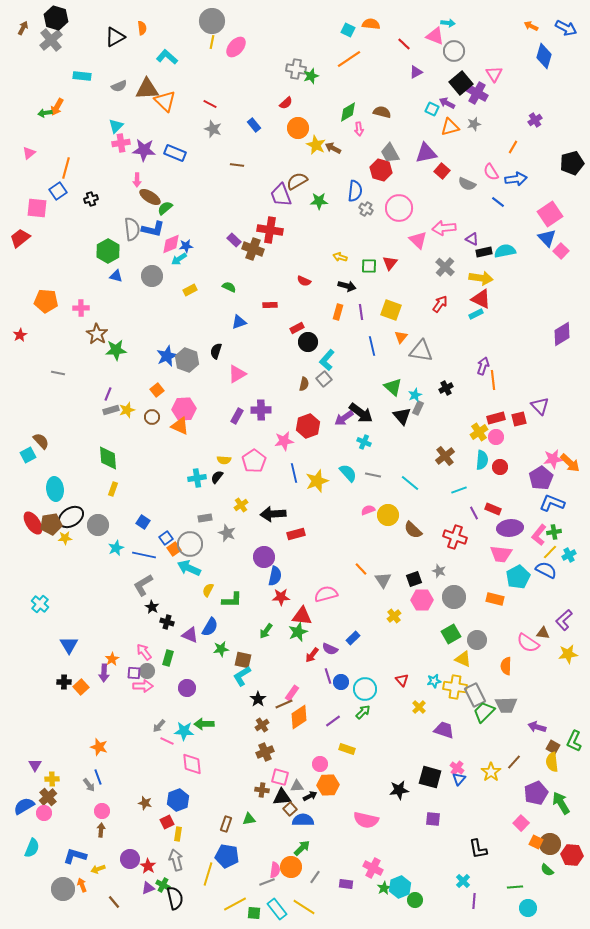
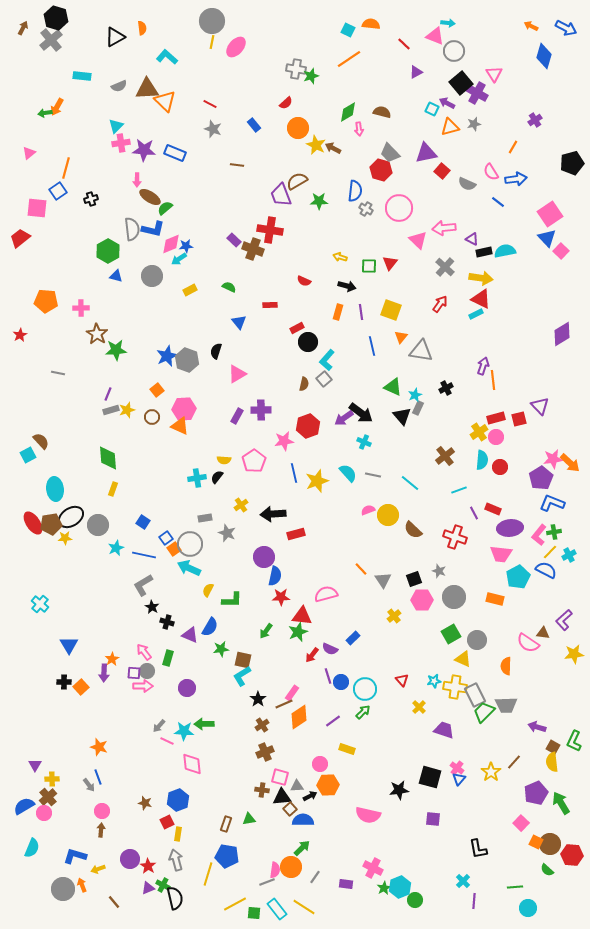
gray trapezoid at (390, 153): rotated 15 degrees counterclockwise
blue triangle at (239, 322): rotated 49 degrees counterclockwise
green triangle at (393, 387): rotated 18 degrees counterclockwise
yellow star at (568, 654): moved 6 px right
pink semicircle at (366, 820): moved 2 px right, 5 px up
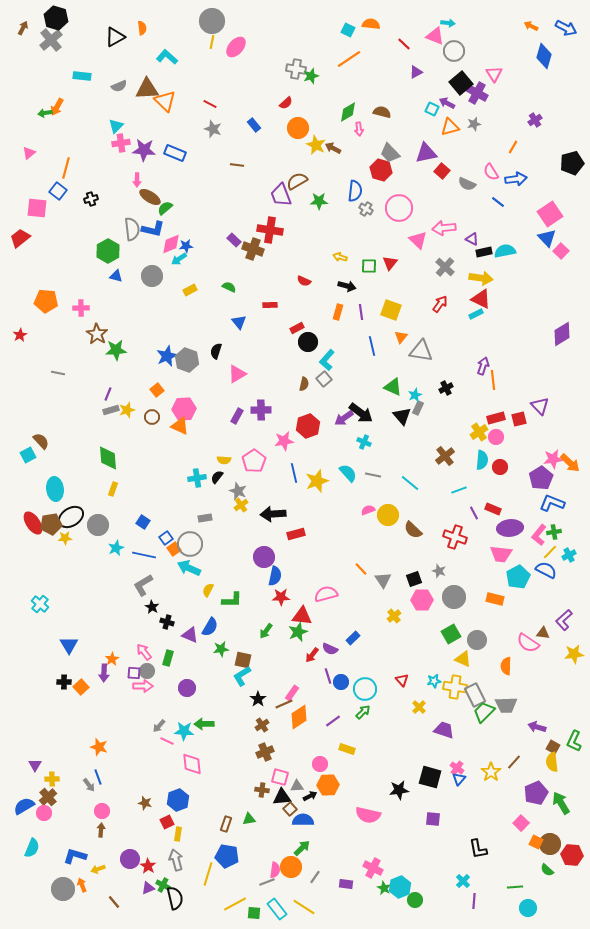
blue square at (58, 191): rotated 18 degrees counterclockwise
gray star at (227, 533): moved 11 px right, 42 px up
green star at (384, 888): rotated 16 degrees counterclockwise
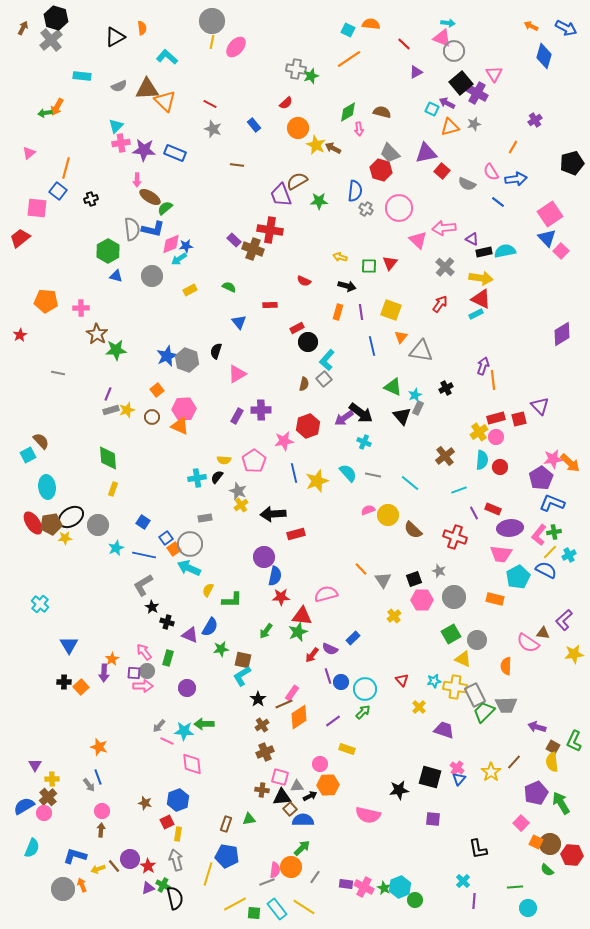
pink triangle at (435, 36): moved 7 px right, 2 px down
cyan ellipse at (55, 489): moved 8 px left, 2 px up
pink cross at (373, 868): moved 9 px left, 19 px down
brown line at (114, 902): moved 36 px up
